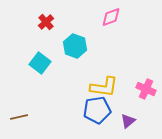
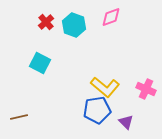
cyan hexagon: moved 1 px left, 21 px up
cyan square: rotated 10 degrees counterclockwise
yellow L-shape: moved 1 px right; rotated 32 degrees clockwise
purple triangle: moved 2 px left, 1 px down; rotated 35 degrees counterclockwise
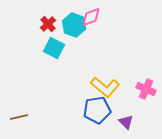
pink diamond: moved 20 px left
red cross: moved 2 px right, 2 px down
cyan square: moved 14 px right, 15 px up
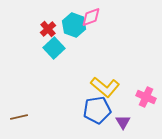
red cross: moved 5 px down
cyan square: rotated 20 degrees clockwise
pink cross: moved 8 px down
purple triangle: moved 3 px left; rotated 14 degrees clockwise
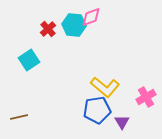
cyan hexagon: rotated 15 degrees counterclockwise
cyan square: moved 25 px left, 12 px down; rotated 10 degrees clockwise
pink cross: rotated 36 degrees clockwise
purple triangle: moved 1 px left
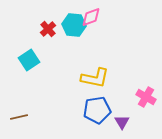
yellow L-shape: moved 10 px left, 9 px up; rotated 28 degrees counterclockwise
pink cross: rotated 30 degrees counterclockwise
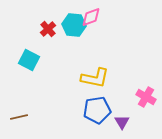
cyan square: rotated 30 degrees counterclockwise
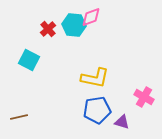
pink cross: moved 2 px left
purple triangle: rotated 42 degrees counterclockwise
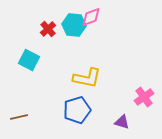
yellow L-shape: moved 8 px left
pink cross: rotated 24 degrees clockwise
blue pentagon: moved 20 px left; rotated 8 degrees counterclockwise
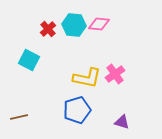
pink diamond: moved 8 px right, 7 px down; rotated 25 degrees clockwise
pink cross: moved 29 px left, 23 px up
